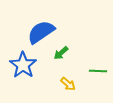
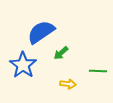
yellow arrow: rotated 35 degrees counterclockwise
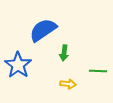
blue semicircle: moved 2 px right, 2 px up
green arrow: moved 3 px right; rotated 42 degrees counterclockwise
blue star: moved 5 px left
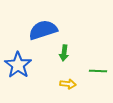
blue semicircle: rotated 16 degrees clockwise
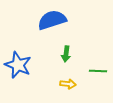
blue semicircle: moved 9 px right, 10 px up
green arrow: moved 2 px right, 1 px down
blue star: rotated 12 degrees counterclockwise
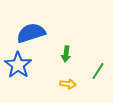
blue semicircle: moved 21 px left, 13 px down
blue star: rotated 12 degrees clockwise
green line: rotated 60 degrees counterclockwise
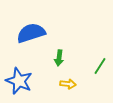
green arrow: moved 7 px left, 4 px down
blue star: moved 1 px right, 16 px down; rotated 12 degrees counterclockwise
green line: moved 2 px right, 5 px up
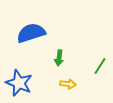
blue star: moved 2 px down
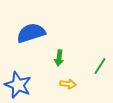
blue star: moved 1 px left, 2 px down
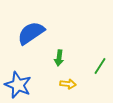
blue semicircle: rotated 16 degrees counterclockwise
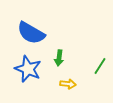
blue semicircle: rotated 116 degrees counterclockwise
blue star: moved 10 px right, 16 px up
